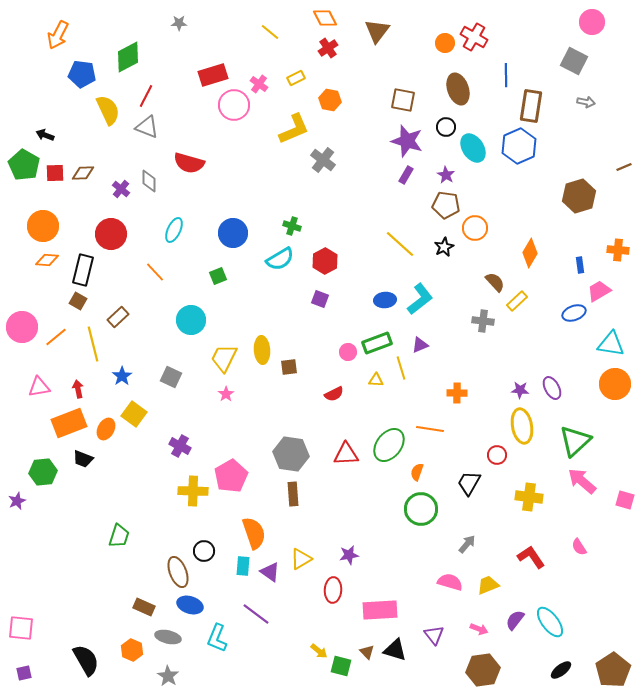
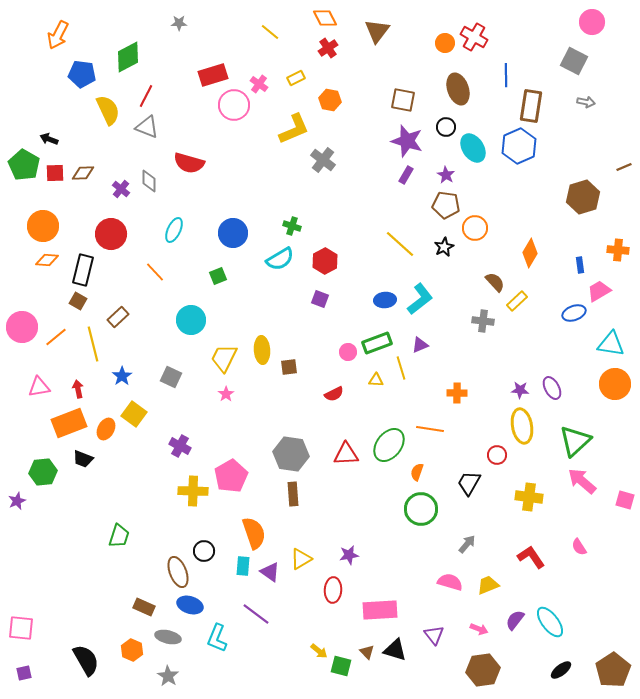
black arrow at (45, 135): moved 4 px right, 4 px down
brown hexagon at (579, 196): moved 4 px right, 1 px down
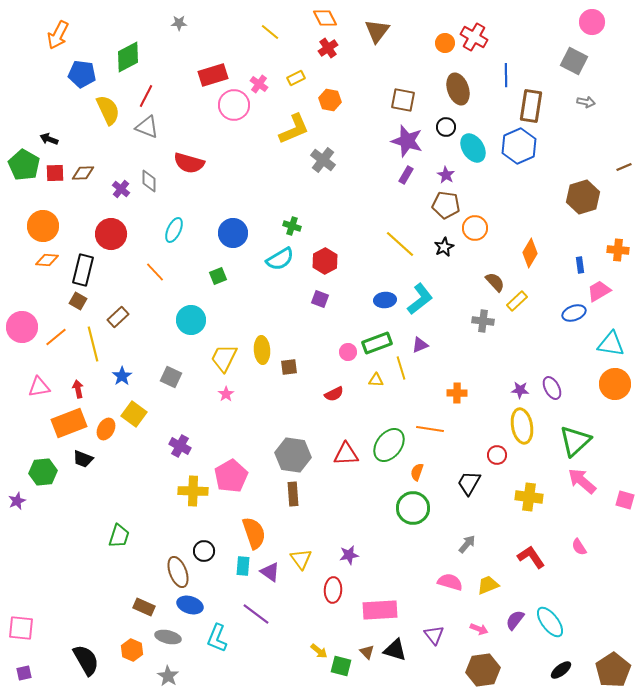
gray hexagon at (291, 454): moved 2 px right, 1 px down
green circle at (421, 509): moved 8 px left, 1 px up
yellow triangle at (301, 559): rotated 35 degrees counterclockwise
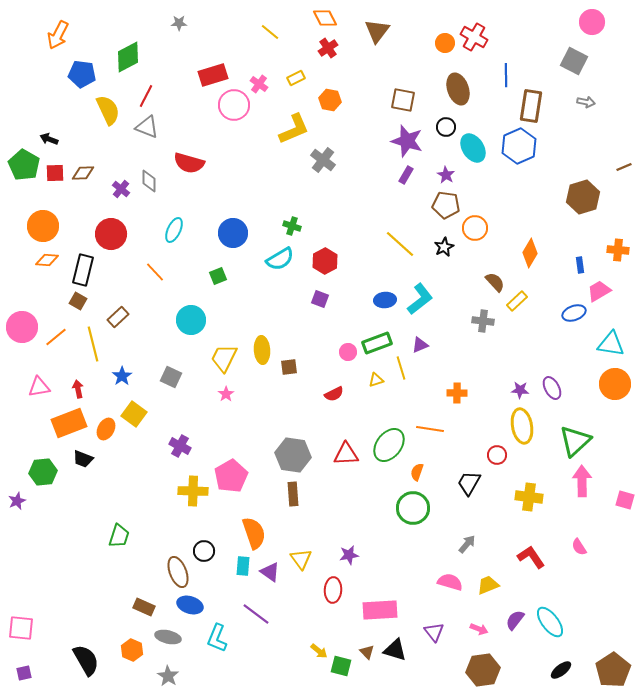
yellow triangle at (376, 380): rotated 21 degrees counterclockwise
pink arrow at (582, 481): rotated 48 degrees clockwise
purple triangle at (434, 635): moved 3 px up
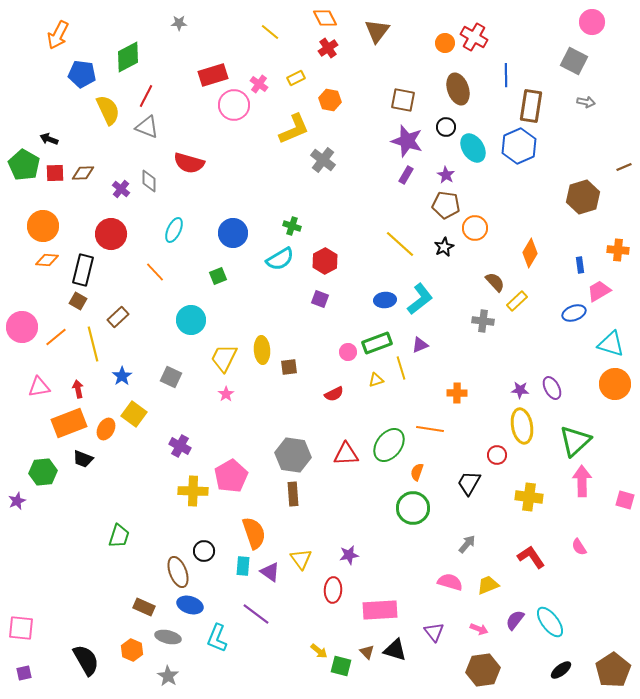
cyan triangle at (611, 344): rotated 8 degrees clockwise
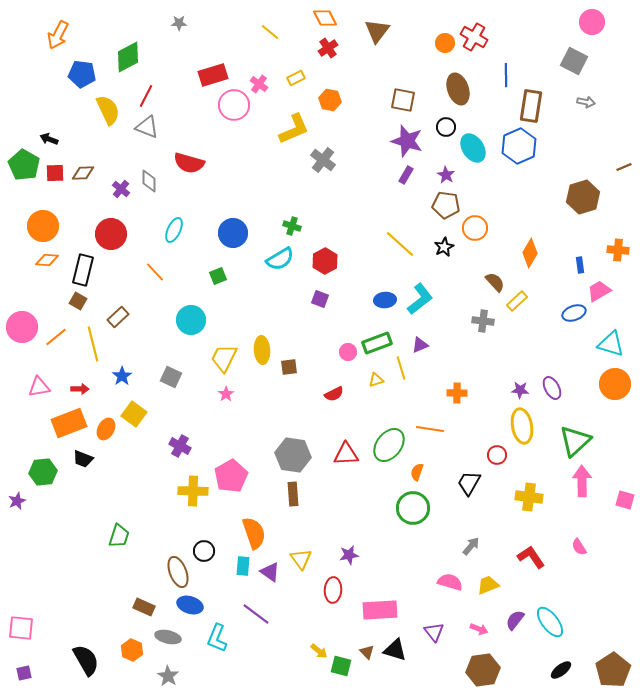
red arrow at (78, 389): moved 2 px right; rotated 102 degrees clockwise
gray arrow at (467, 544): moved 4 px right, 2 px down
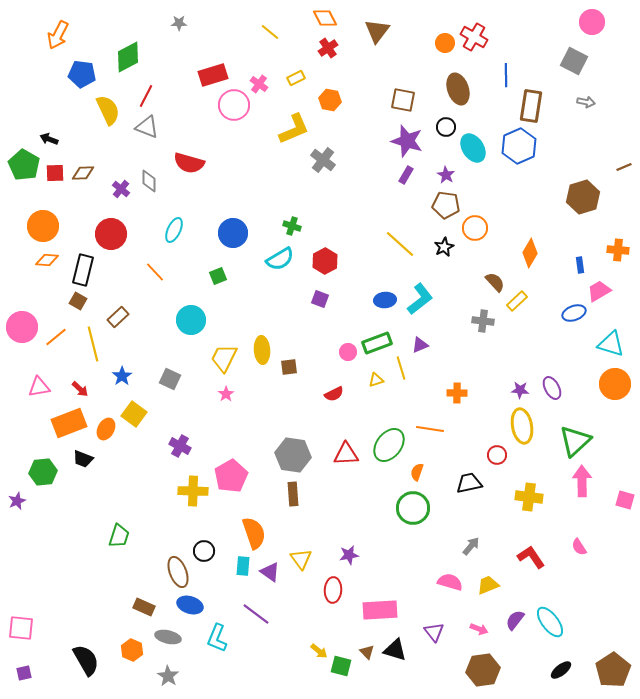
gray square at (171, 377): moved 1 px left, 2 px down
red arrow at (80, 389): rotated 42 degrees clockwise
black trapezoid at (469, 483): rotated 48 degrees clockwise
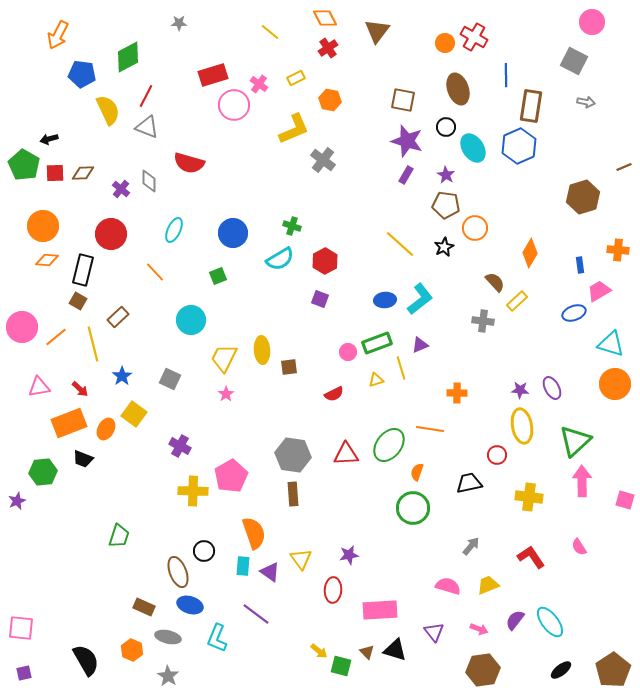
black arrow at (49, 139): rotated 36 degrees counterclockwise
pink semicircle at (450, 582): moved 2 px left, 4 px down
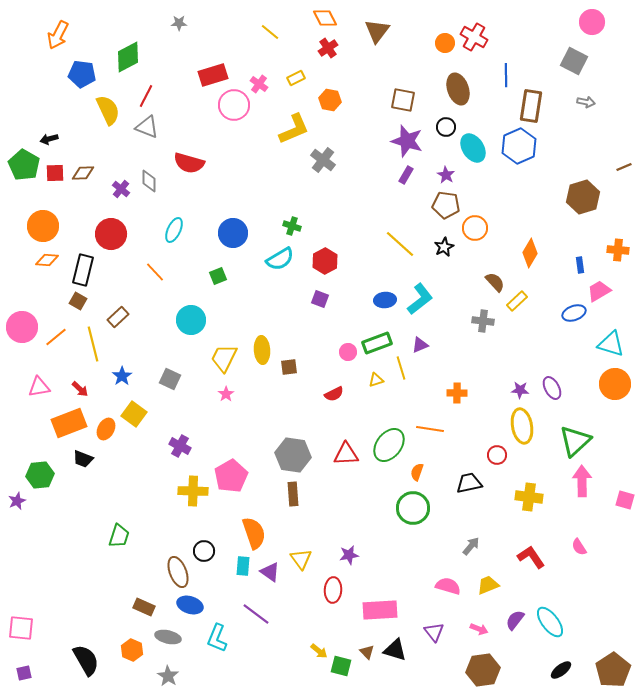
green hexagon at (43, 472): moved 3 px left, 3 px down
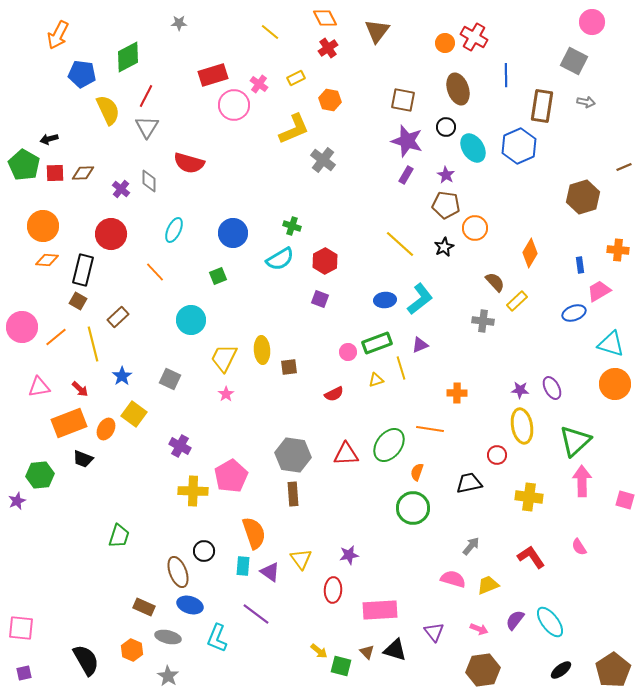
brown rectangle at (531, 106): moved 11 px right
gray triangle at (147, 127): rotated 40 degrees clockwise
pink semicircle at (448, 586): moved 5 px right, 7 px up
